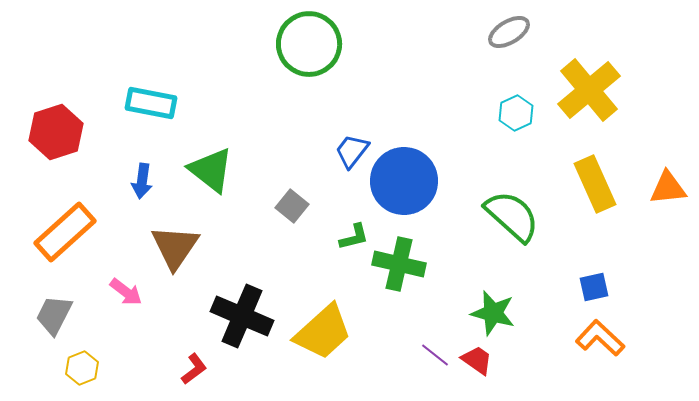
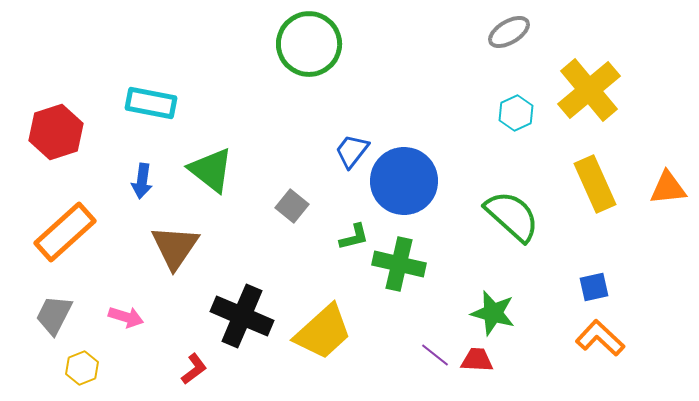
pink arrow: moved 25 px down; rotated 20 degrees counterclockwise
red trapezoid: rotated 32 degrees counterclockwise
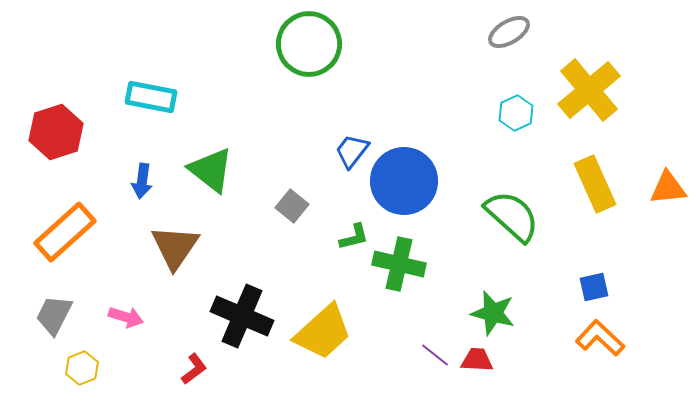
cyan rectangle: moved 6 px up
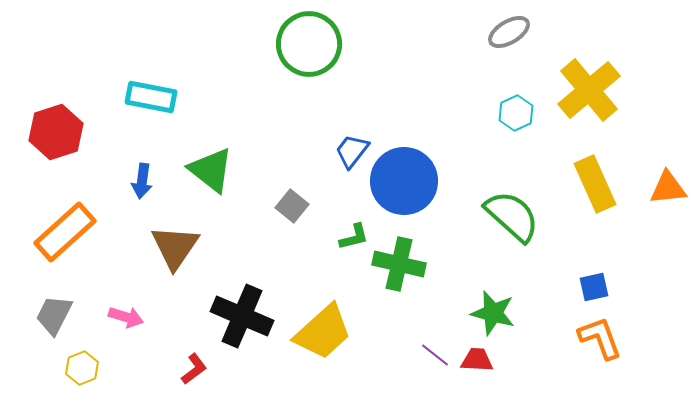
orange L-shape: rotated 27 degrees clockwise
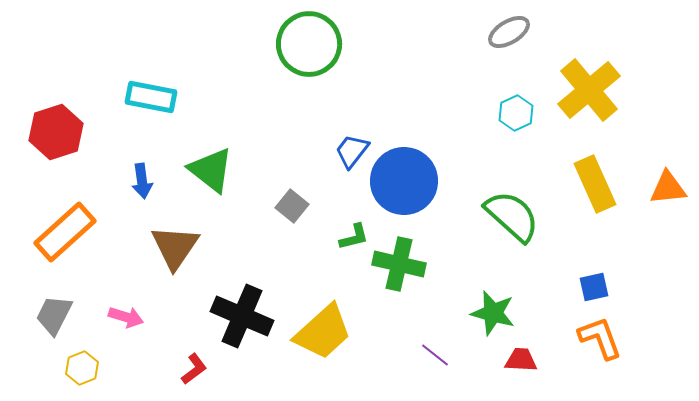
blue arrow: rotated 16 degrees counterclockwise
red trapezoid: moved 44 px right
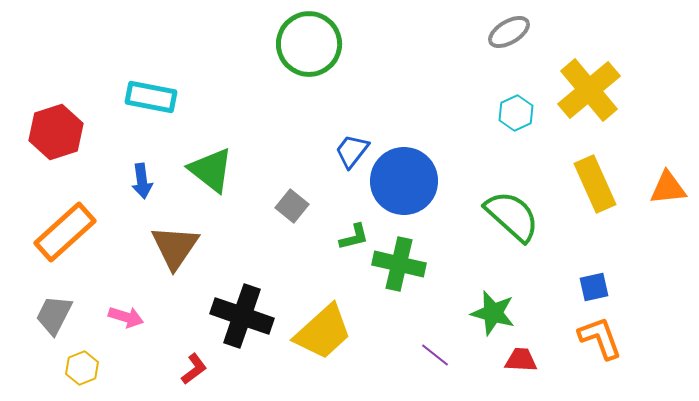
black cross: rotated 4 degrees counterclockwise
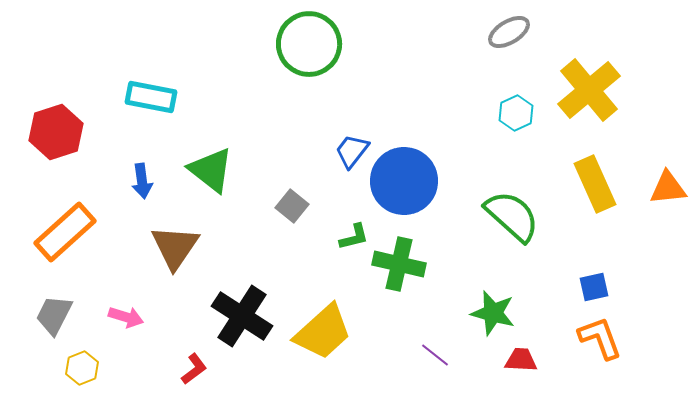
black cross: rotated 14 degrees clockwise
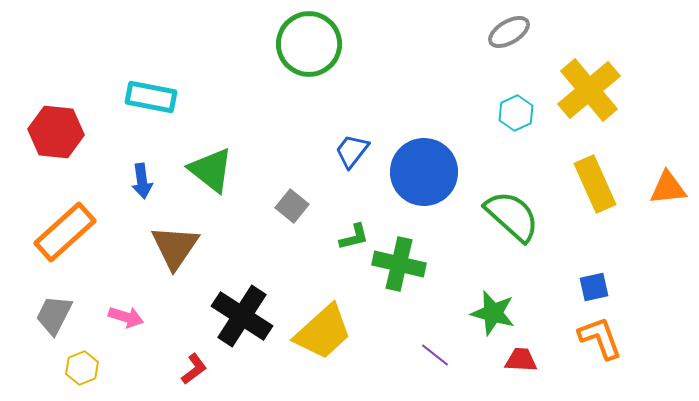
red hexagon: rotated 24 degrees clockwise
blue circle: moved 20 px right, 9 px up
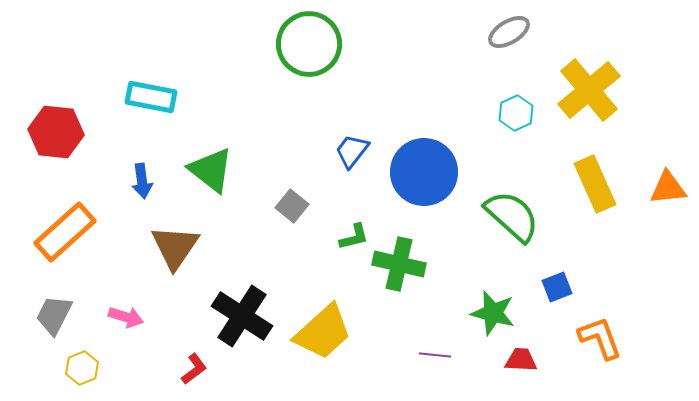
blue square: moved 37 px left; rotated 8 degrees counterclockwise
purple line: rotated 32 degrees counterclockwise
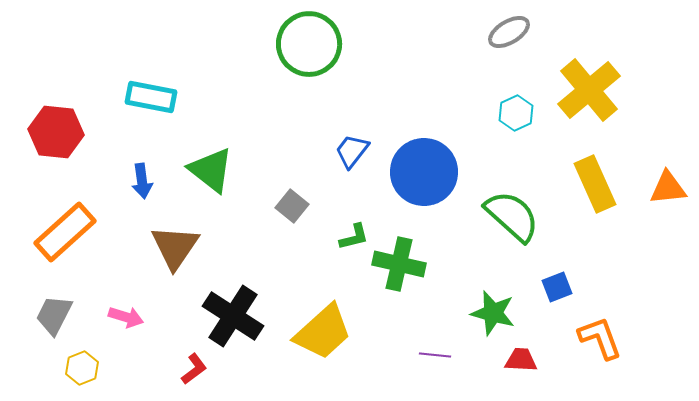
black cross: moved 9 px left
